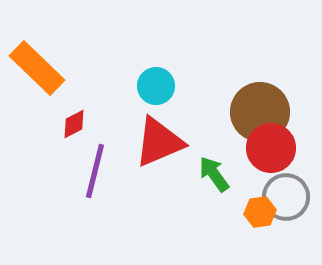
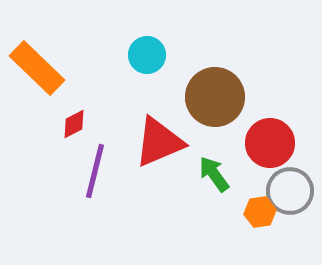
cyan circle: moved 9 px left, 31 px up
brown circle: moved 45 px left, 15 px up
red circle: moved 1 px left, 5 px up
gray circle: moved 4 px right, 6 px up
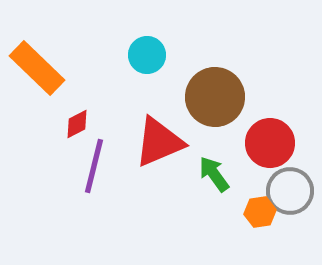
red diamond: moved 3 px right
purple line: moved 1 px left, 5 px up
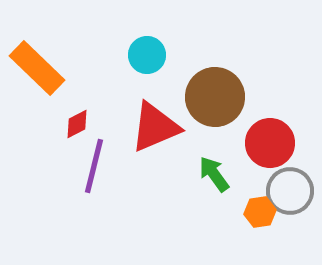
red triangle: moved 4 px left, 15 px up
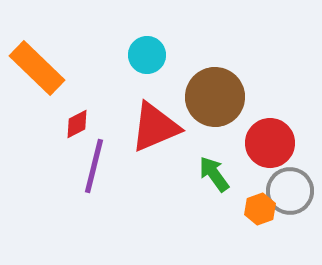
orange hexagon: moved 3 px up; rotated 12 degrees counterclockwise
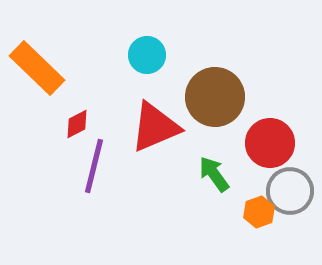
orange hexagon: moved 1 px left, 3 px down
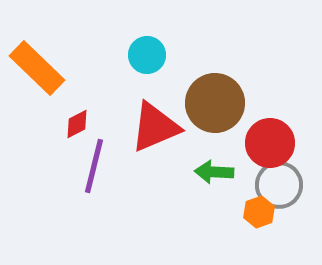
brown circle: moved 6 px down
green arrow: moved 2 px up; rotated 51 degrees counterclockwise
gray circle: moved 11 px left, 6 px up
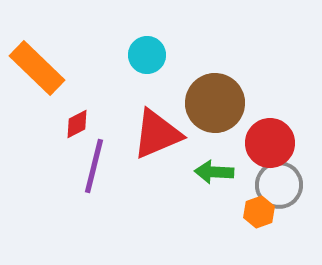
red triangle: moved 2 px right, 7 px down
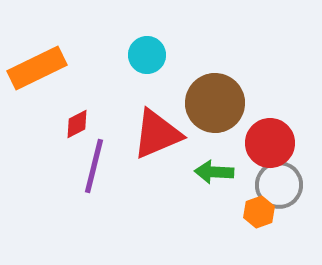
orange rectangle: rotated 70 degrees counterclockwise
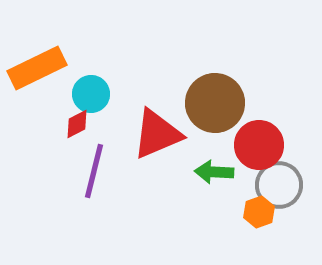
cyan circle: moved 56 px left, 39 px down
red circle: moved 11 px left, 2 px down
purple line: moved 5 px down
